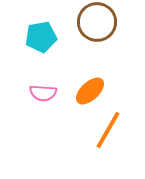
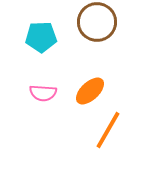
cyan pentagon: rotated 8 degrees clockwise
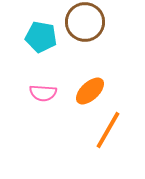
brown circle: moved 12 px left
cyan pentagon: rotated 12 degrees clockwise
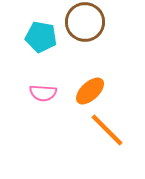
orange line: moved 1 px left; rotated 75 degrees counterclockwise
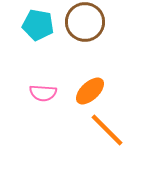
cyan pentagon: moved 3 px left, 12 px up
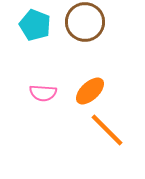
cyan pentagon: moved 3 px left; rotated 12 degrees clockwise
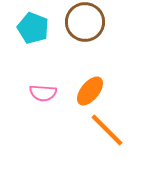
cyan pentagon: moved 2 px left, 3 px down
orange ellipse: rotated 8 degrees counterclockwise
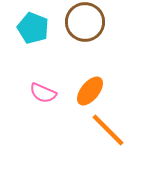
pink semicircle: rotated 20 degrees clockwise
orange line: moved 1 px right
